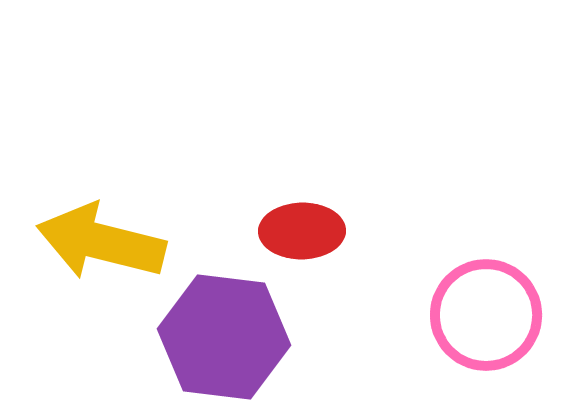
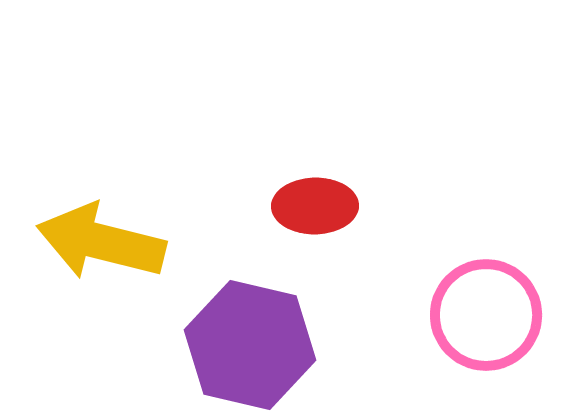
red ellipse: moved 13 px right, 25 px up
purple hexagon: moved 26 px right, 8 px down; rotated 6 degrees clockwise
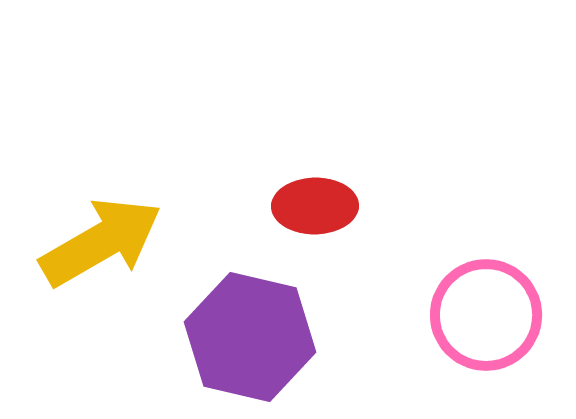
yellow arrow: rotated 136 degrees clockwise
purple hexagon: moved 8 px up
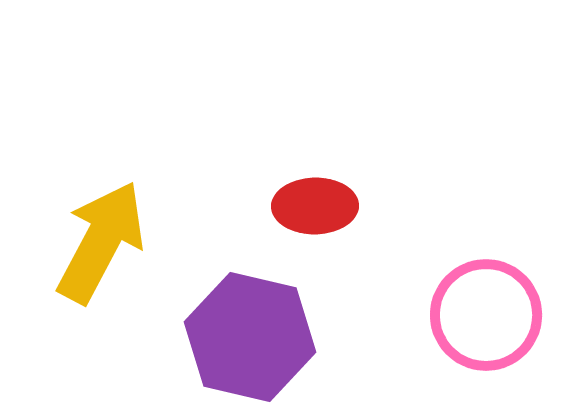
yellow arrow: rotated 32 degrees counterclockwise
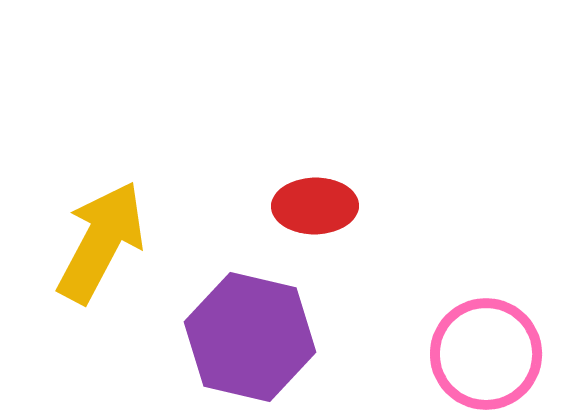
pink circle: moved 39 px down
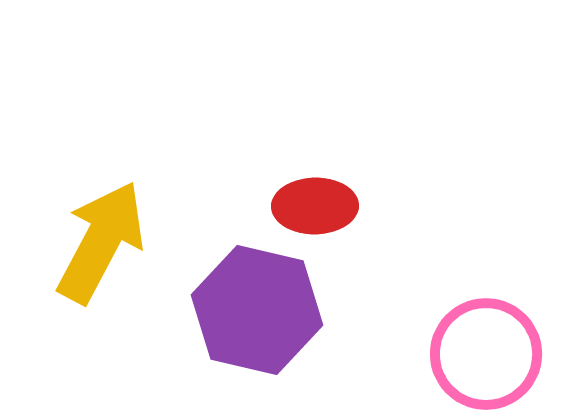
purple hexagon: moved 7 px right, 27 px up
